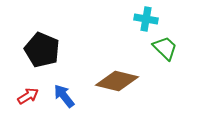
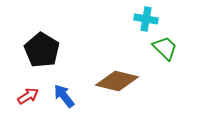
black pentagon: rotated 8 degrees clockwise
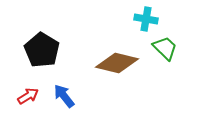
brown diamond: moved 18 px up
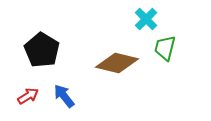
cyan cross: rotated 35 degrees clockwise
green trapezoid: rotated 120 degrees counterclockwise
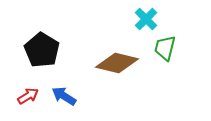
blue arrow: rotated 20 degrees counterclockwise
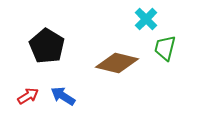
black pentagon: moved 5 px right, 4 px up
blue arrow: moved 1 px left
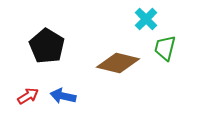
brown diamond: moved 1 px right
blue arrow: rotated 20 degrees counterclockwise
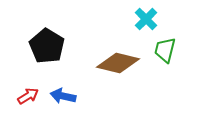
green trapezoid: moved 2 px down
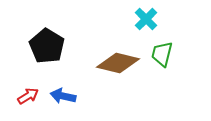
green trapezoid: moved 3 px left, 4 px down
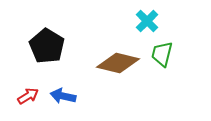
cyan cross: moved 1 px right, 2 px down
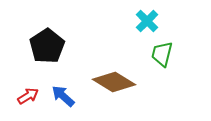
black pentagon: rotated 8 degrees clockwise
brown diamond: moved 4 px left, 19 px down; rotated 18 degrees clockwise
blue arrow: rotated 30 degrees clockwise
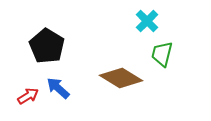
black pentagon: rotated 8 degrees counterclockwise
brown diamond: moved 7 px right, 4 px up
blue arrow: moved 5 px left, 8 px up
